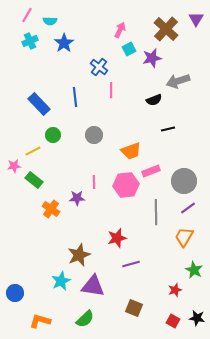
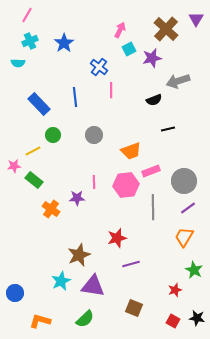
cyan semicircle at (50, 21): moved 32 px left, 42 px down
gray line at (156, 212): moved 3 px left, 5 px up
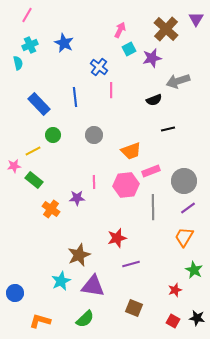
cyan cross at (30, 41): moved 4 px down
blue star at (64, 43): rotated 12 degrees counterclockwise
cyan semicircle at (18, 63): rotated 104 degrees counterclockwise
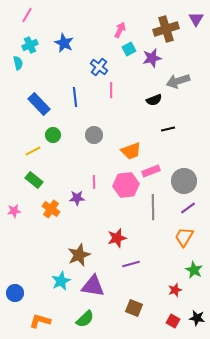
brown cross at (166, 29): rotated 30 degrees clockwise
pink star at (14, 166): moved 45 px down
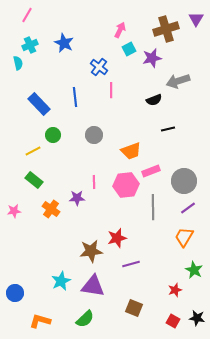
brown star at (79, 255): moved 12 px right, 4 px up; rotated 15 degrees clockwise
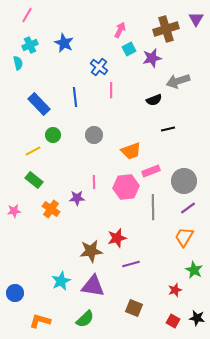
pink hexagon at (126, 185): moved 2 px down
